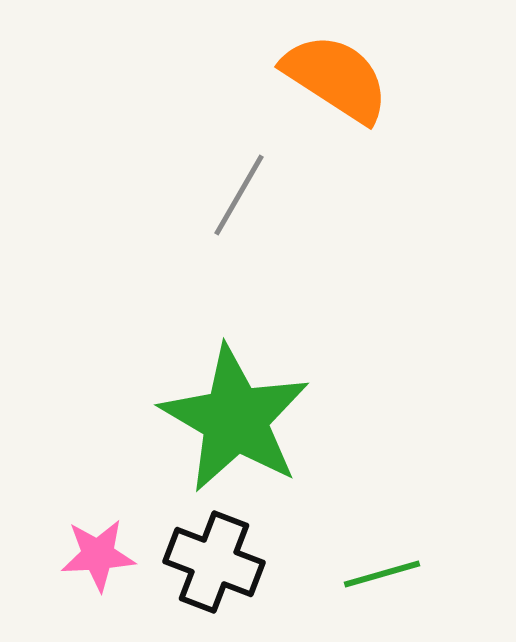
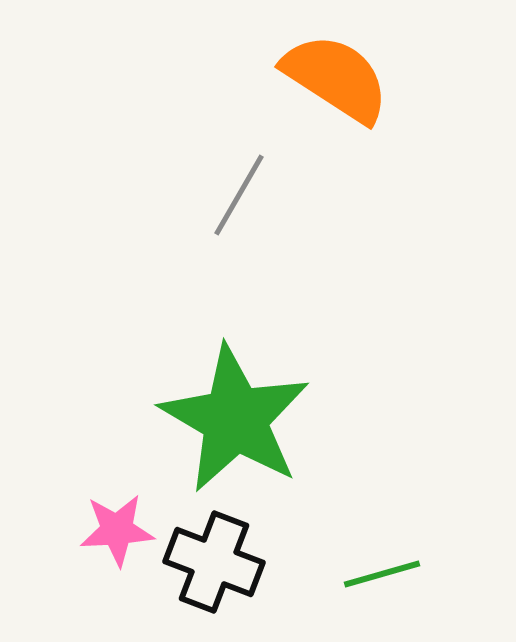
pink star: moved 19 px right, 25 px up
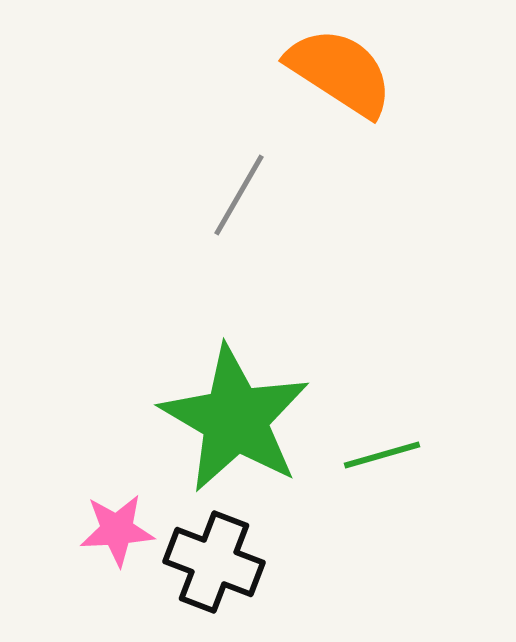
orange semicircle: moved 4 px right, 6 px up
green line: moved 119 px up
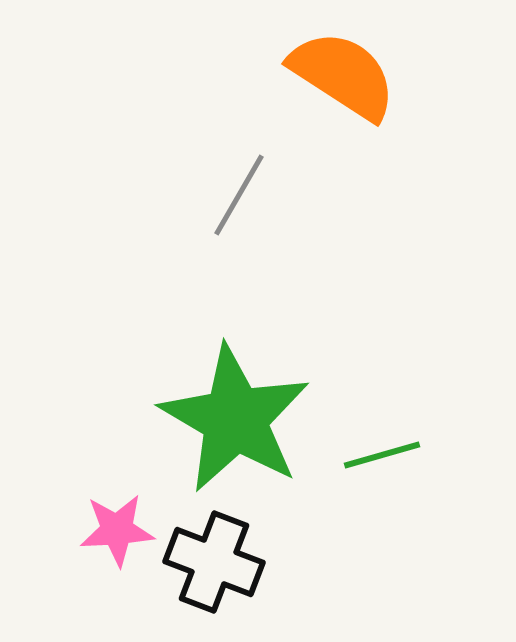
orange semicircle: moved 3 px right, 3 px down
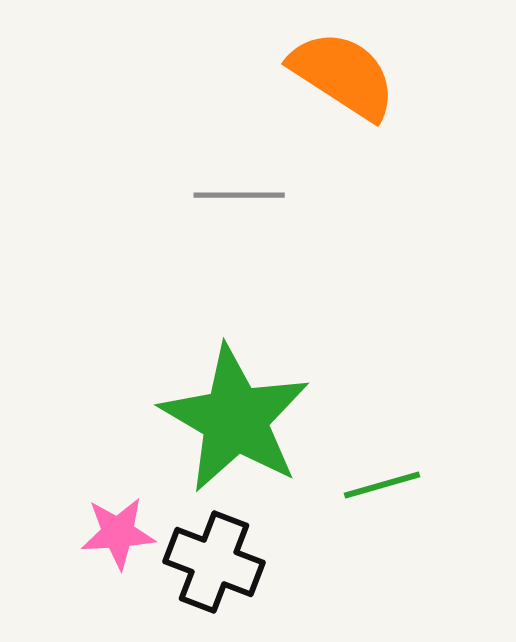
gray line: rotated 60 degrees clockwise
green line: moved 30 px down
pink star: moved 1 px right, 3 px down
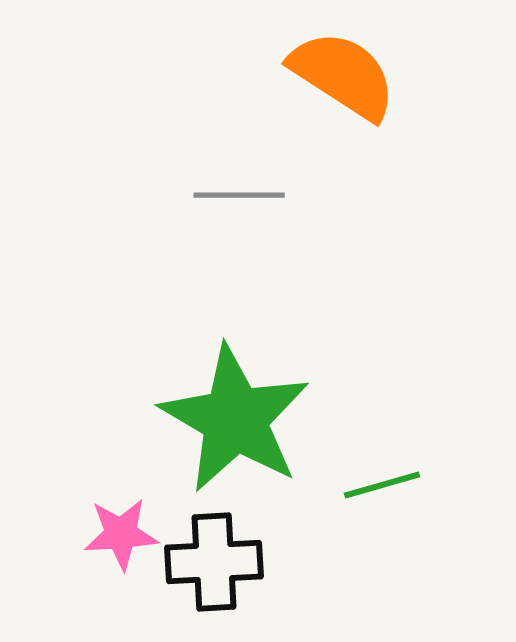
pink star: moved 3 px right, 1 px down
black cross: rotated 24 degrees counterclockwise
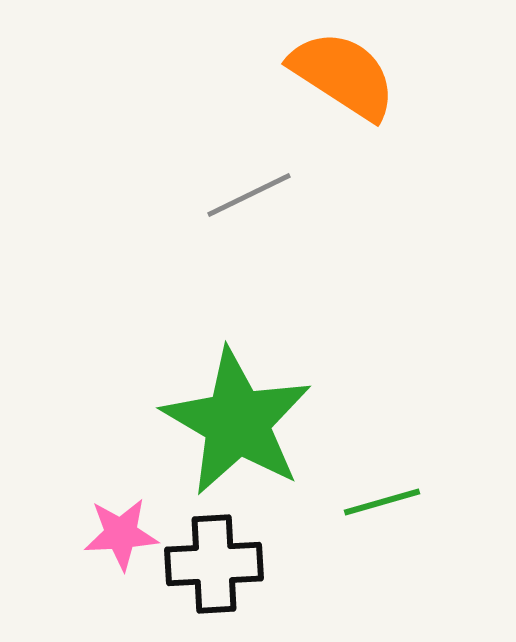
gray line: moved 10 px right; rotated 26 degrees counterclockwise
green star: moved 2 px right, 3 px down
green line: moved 17 px down
black cross: moved 2 px down
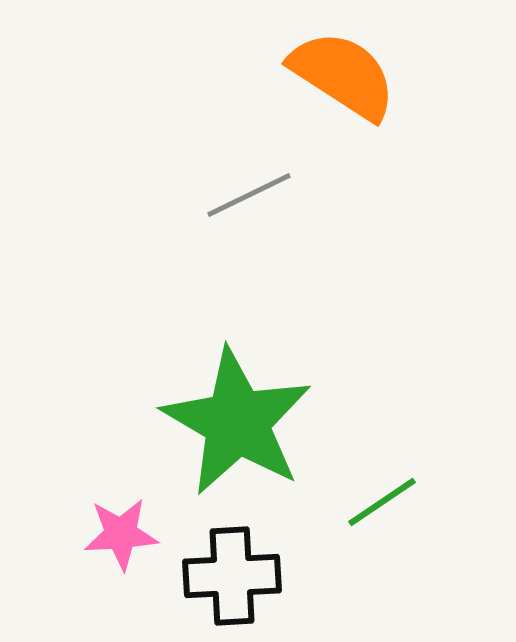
green line: rotated 18 degrees counterclockwise
black cross: moved 18 px right, 12 px down
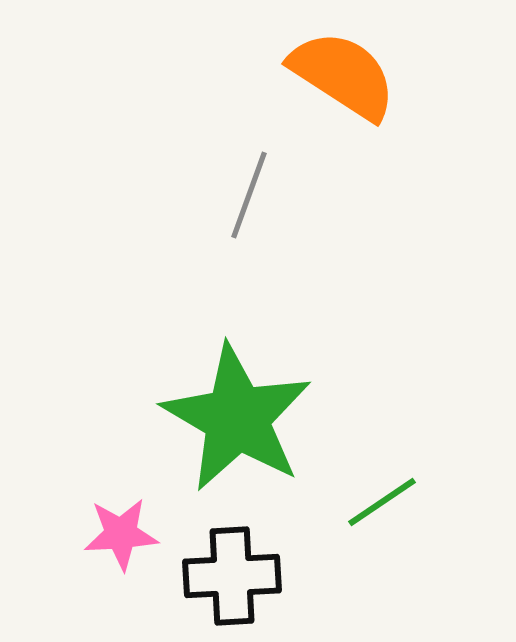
gray line: rotated 44 degrees counterclockwise
green star: moved 4 px up
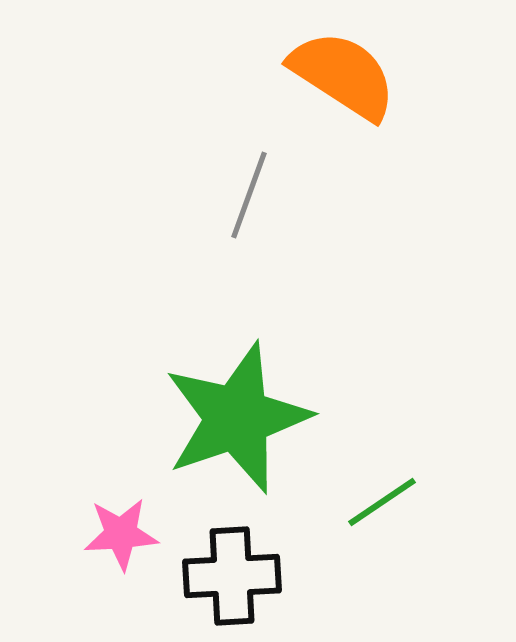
green star: rotated 23 degrees clockwise
